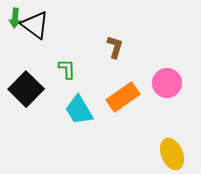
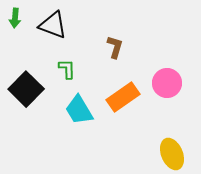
black triangle: moved 18 px right; rotated 16 degrees counterclockwise
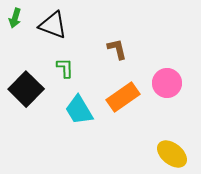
green arrow: rotated 12 degrees clockwise
brown L-shape: moved 2 px right, 2 px down; rotated 30 degrees counterclockwise
green L-shape: moved 2 px left, 1 px up
yellow ellipse: rotated 28 degrees counterclockwise
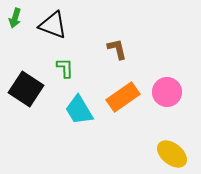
pink circle: moved 9 px down
black square: rotated 12 degrees counterclockwise
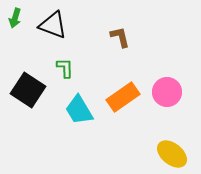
brown L-shape: moved 3 px right, 12 px up
black square: moved 2 px right, 1 px down
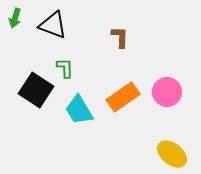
brown L-shape: rotated 15 degrees clockwise
black square: moved 8 px right
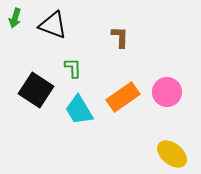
green L-shape: moved 8 px right
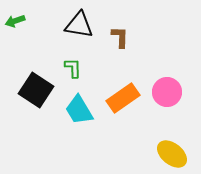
green arrow: moved 3 px down; rotated 54 degrees clockwise
black triangle: moved 26 px right; rotated 12 degrees counterclockwise
orange rectangle: moved 1 px down
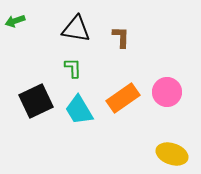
black triangle: moved 3 px left, 4 px down
brown L-shape: moved 1 px right
black square: moved 11 px down; rotated 32 degrees clockwise
yellow ellipse: rotated 20 degrees counterclockwise
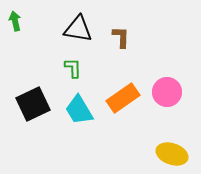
green arrow: rotated 96 degrees clockwise
black triangle: moved 2 px right
black square: moved 3 px left, 3 px down
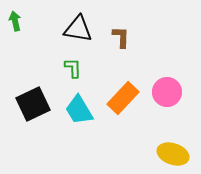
orange rectangle: rotated 12 degrees counterclockwise
yellow ellipse: moved 1 px right
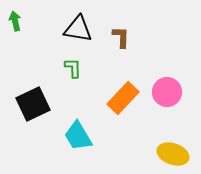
cyan trapezoid: moved 1 px left, 26 px down
